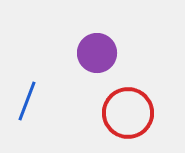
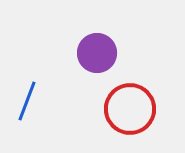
red circle: moved 2 px right, 4 px up
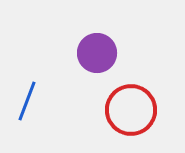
red circle: moved 1 px right, 1 px down
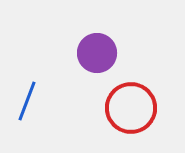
red circle: moved 2 px up
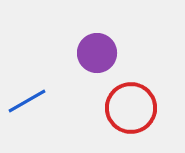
blue line: rotated 39 degrees clockwise
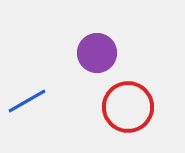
red circle: moved 3 px left, 1 px up
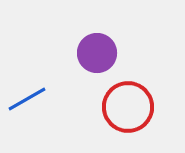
blue line: moved 2 px up
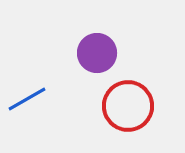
red circle: moved 1 px up
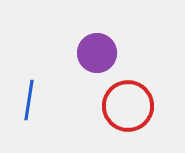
blue line: moved 2 px right, 1 px down; rotated 51 degrees counterclockwise
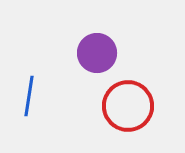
blue line: moved 4 px up
